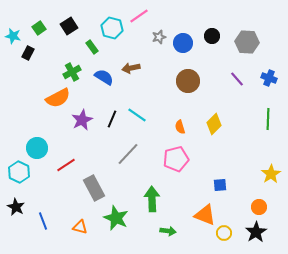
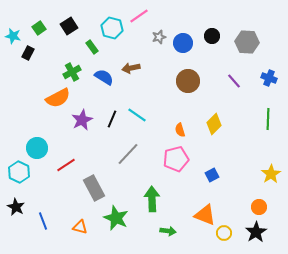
purple line at (237, 79): moved 3 px left, 2 px down
orange semicircle at (180, 127): moved 3 px down
blue square at (220, 185): moved 8 px left, 10 px up; rotated 24 degrees counterclockwise
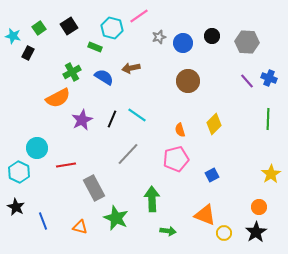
green rectangle at (92, 47): moved 3 px right; rotated 32 degrees counterclockwise
purple line at (234, 81): moved 13 px right
red line at (66, 165): rotated 24 degrees clockwise
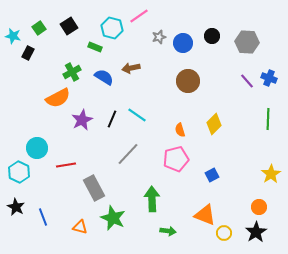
green star at (116, 218): moved 3 px left
blue line at (43, 221): moved 4 px up
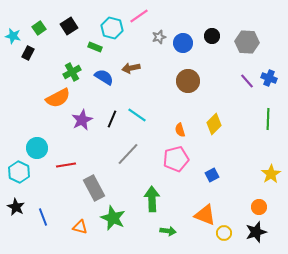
black star at (256, 232): rotated 15 degrees clockwise
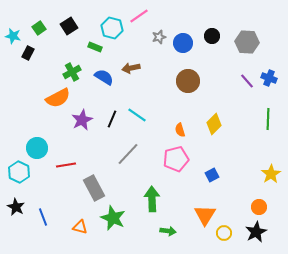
orange triangle at (205, 215): rotated 40 degrees clockwise
black star at (256, 232): rotated 10 degrees counterclockwise
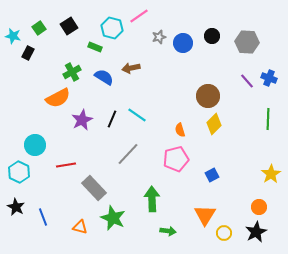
brown circle at (188, 81): moved 20 px right, 15 px down
cyan circle at (37, 148): moved 2 px left, 3 px up
gray rectangle at (94, 188): rotated 15 degrees counterclockwise
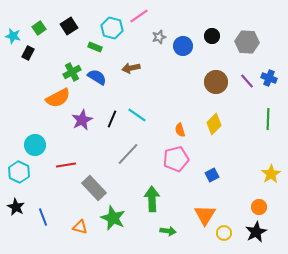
blue circle at (183, 43): moved 3 px down
blue semicircle at (104, 77): moved 7 px left
brown circle at (208, 96): moved 8 px right, 14 px up
